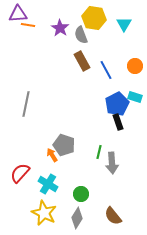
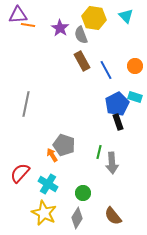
purple triangle: moved 1 px down
cyan triangle: moved 2 px right, 8 px up; rotated 14 degrees counterclockwise
green circle: moved 2 px right, 1 px up
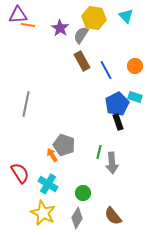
gray semicircle: rotated 54 degrees clockwise
red semicircle: rotated 105 degrees clockwise
yellow star: moved 1 px left
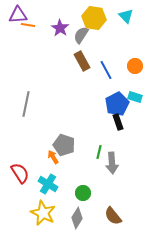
orange arrow: moved 1 px right, 2 px down
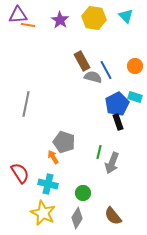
purple star: moved 8 px up
gray semicircle: moved 12 px right, 42 px down; rotated 72 degrees clockwise
gray pentagon: moved 3 px up
gray arrow: rotated 25 degrees clockwise
cyan cross: rotated 18 degrees counterclockwise
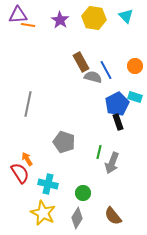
brown rectangle: moved 1 px left, 1 px down
gray line: moved 2 px right
orange arrow: moved 26 px left, 2 px down
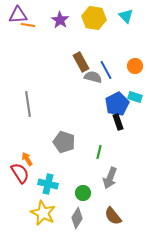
gray line: rotated 20 degrees counterclockwise
gray arrow: moved 2 px left, 15 px down
